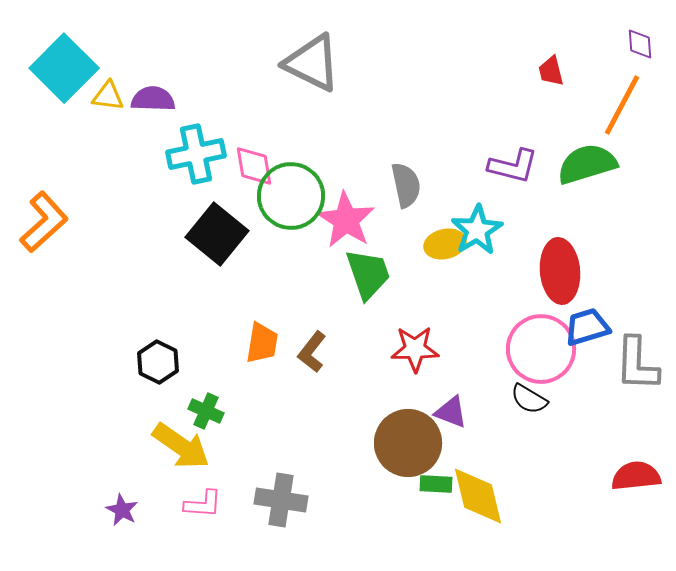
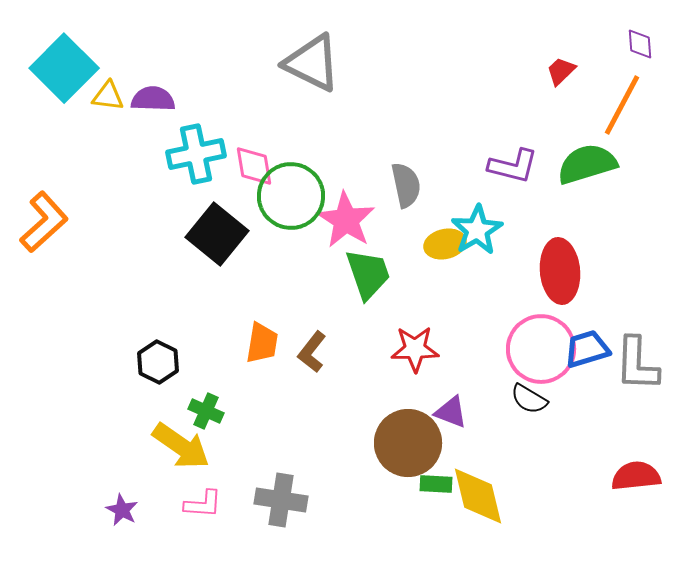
red trapezoid: moved 10 px right; rotated 60 degrees clockwise
blue trapezoid: moved 22 px down
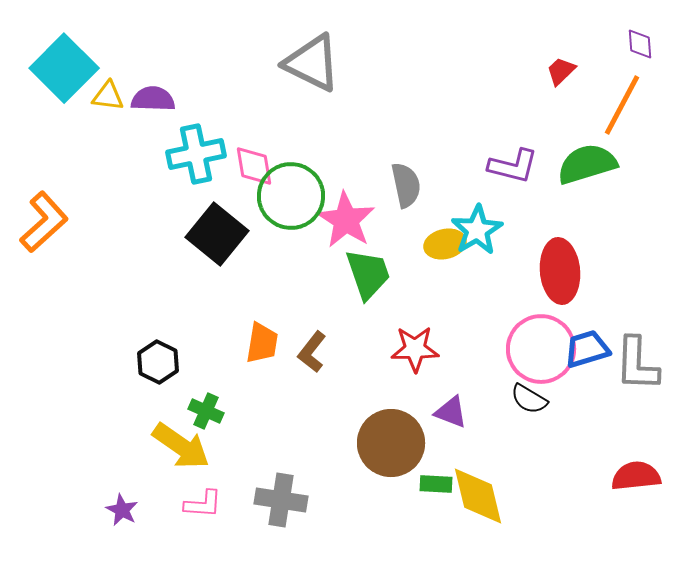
brown circle: moved 17 px left
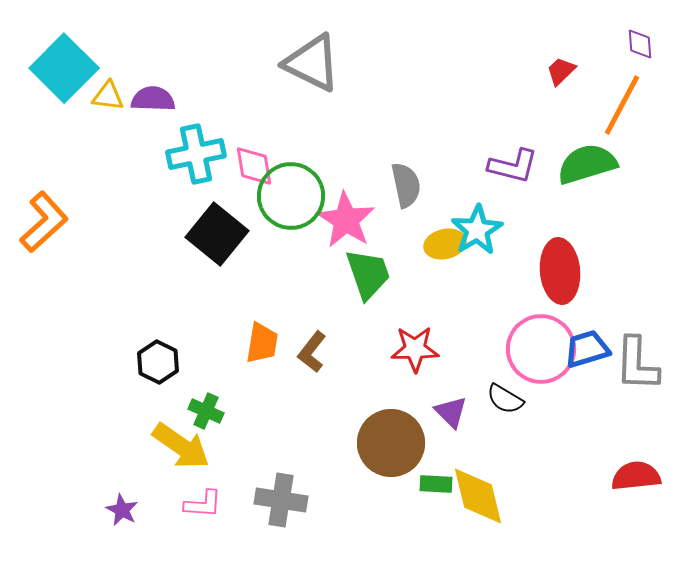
black semicircle: moved 24 px left
purple triangle: rotated 24 degrees clockwise
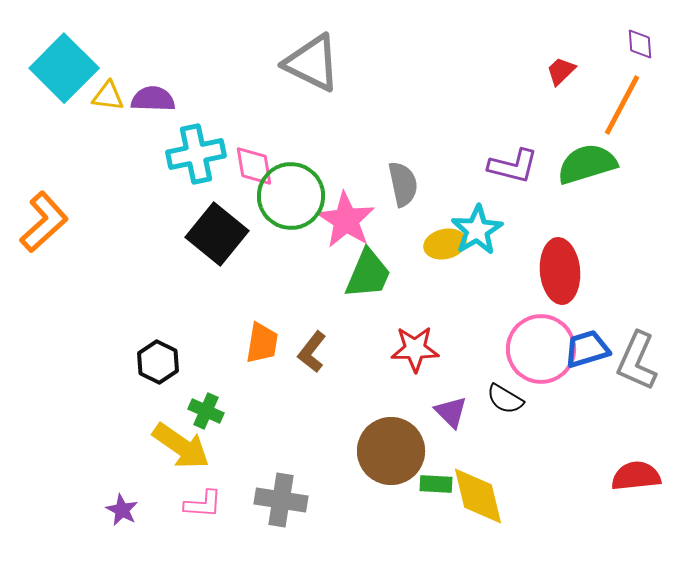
gray semicircle: moved 3 px left, 1 px up
green trapezoid: rotated 42 degrees clockwise
gray L-shape: moved 3 px up; rotated 22 degrees clockwise
brown circle: moved 8 px down
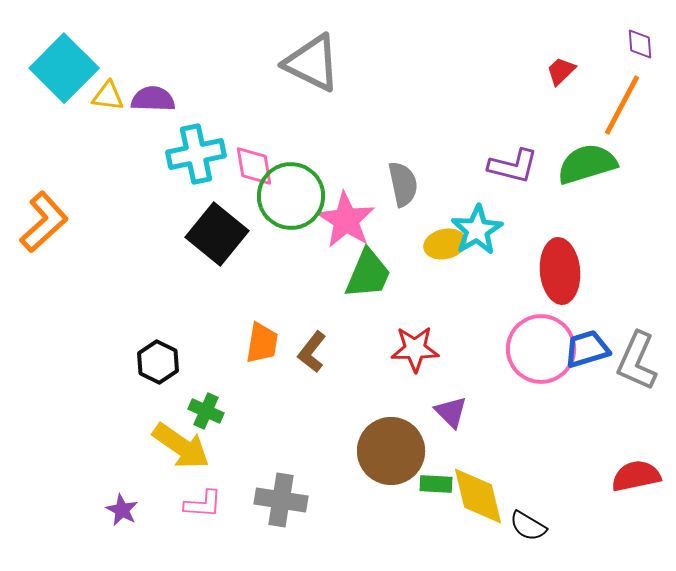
black semicircle: moved 23 px right, 127 px down
red semicircle: rotated 6 degrees counterclockwise
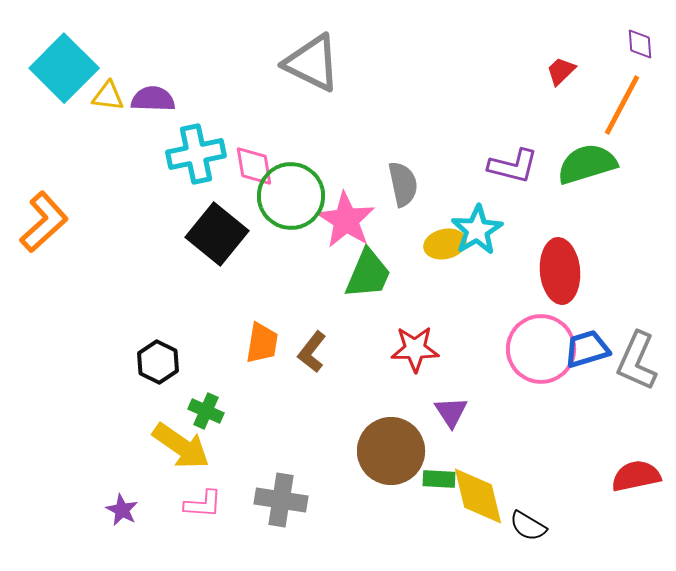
purple triangle: rotated 12 degrees clockwise
green rectangle: moved 3 px right, 5 px up
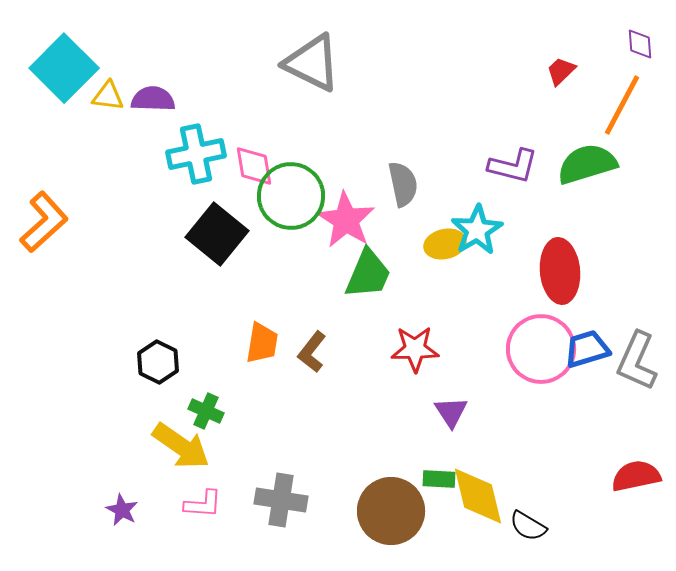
brown circle: moved 60 px down
